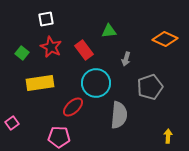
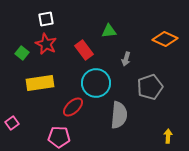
red star: moved 5 px left, 3 px up
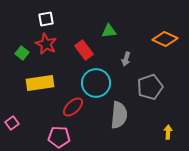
yellow arrow: moved 4 px up
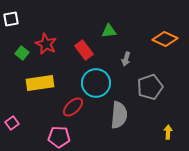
white square: moved 35 px left
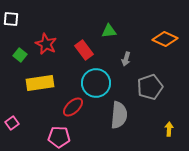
white square: rotated 14 degrees clockwise
green square: moved 2 px left, 2 px down
yellow arrow: moved 1 px right, 3 px up
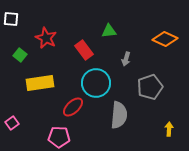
red star: moved 6 px up
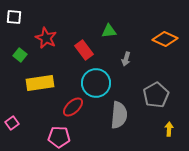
white square: moved 3 px right, 2 px up
gray pentagon: moved 6 px right, 8 px down; rotated 10 degrees counterclockwise
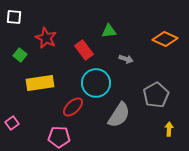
gray arrow: rotated 88 degrees counterclockwise
gray semicircle: rotated 28 degrees clockwise
